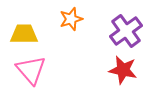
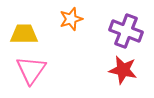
purple cross: rotated 32 degrees counterclockwise
pink triangle: rotated 16 degrees clockwise
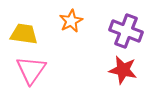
orange star: moved 2 px down; rotated 10 degrees counterclockwise
yellow trapezoid: rotated 8 degrees clockwise
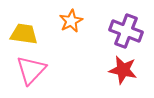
pink triangle: rotated 8 degrees clockwise
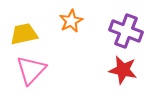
yellow trapezoid: rotated 20 degrees counterclockwise
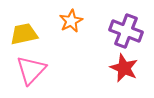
red star: moved 1 px right, 2 px up; rotated 12 degrees clockwise
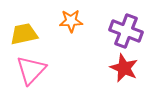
orange star: rotated 25 degrees clockwise
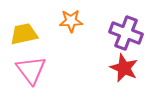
purple cross: moved 2 px down
pink triangle: rotated 20 degrees counterclockwise
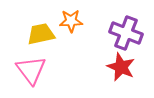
yellow trapezoid: moved 17 px right
red star: moved 3 px left, 1 px up
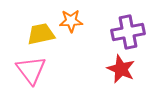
purple cross: moved 2 px right, 1 px up; rotated 32 degrees counterclockwise
red star: moved 2 px down
